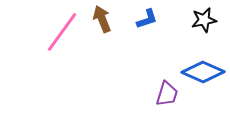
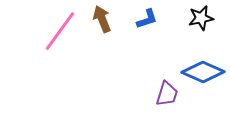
black star: moved 3 px left, 2 px up
pink line: moved 2 px left, 1 px up
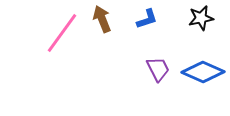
pink line: moved 2 px right, 2 px down
purple trapezoid: moved 9 px left, 25 px up; rotated 44 degrees counterclockwise
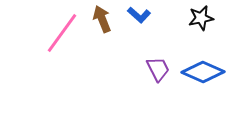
blue L-shape: moved 8 px left, 4 px up; rotated 60 degrees clockwise
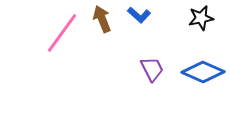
purple trapezoid: moved 6 px left
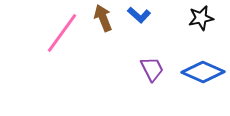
brown arrow: moved 1 px right, 1 px up
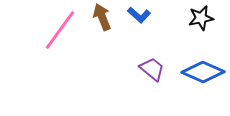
brown arrow: moved 1 px left, 1 px up
pink line: moved 2 px left, 3 px up
purple trapezoid: rotated 24 degrees counterclockwise
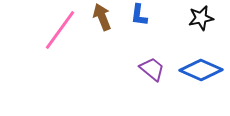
blue L-shape: rotated 55 degrees clockwise
blue diamond: moved 2 px left, 2 px up
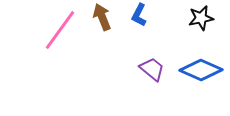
blue L-shape: rotated 20 degrees clockwise
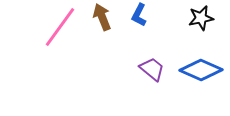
pink line: moved 3 px up
